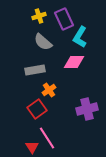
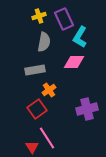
gray semicircle: moved 1 px right; rotated 120 degrees counterclockwise
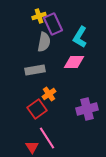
purple rectangle: moved 11 px left, 5 px down
orange cross: moved 4 px down
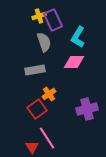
purple rectangle: moved 4 px up
cyan L-shape: moved 2 px left
gray semicircle: rotated 30 degrees counterclockwise
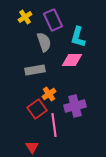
yellow cross: moved 14 px left, 1 px down; rotated 16 degrees counterclockwise
cyan L-shape: rotated 15 degrees counterclockwise
pink diamond: moved 2 px left, 2 px up
purple cross: moved 12 px left, 3 px up
pink line: moved 7 px right, 13 px up; rotated 25 degrees clockwise
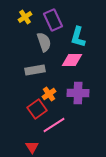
purple cross: moved 3 px right, 13 px up; rotated 15 degrees clockwise
pink line: rotated 65 degrees clockwise
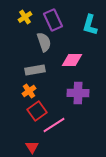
cyan L-shape: moved 12 px right, 12 px up
orange cross: moved 20 px left, 3 px up
red square: moved 2 px down
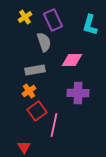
pink line: rotated 45 degrees counterclockwise
red triangle: moved 8 px left
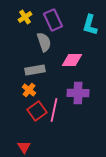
orange cross: moved 1 px up; rotated 16 degrees counterclockwise
pink line: moved 15 px up
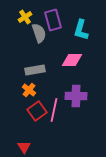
purple rectangle: rotated 10 degrees clockwise
cyan L-shape: moved 9 px left, 5 px down
gray semicircle: moved 5 px left, 9 px up
purple cross: moved 2 px left, 3 px down
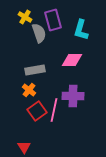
yellow cross: rotated 24 degrees counterclockwise
purple cross: moved 3 px left
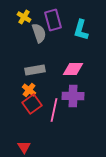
yellow cross: moved 1 px left
pink diamond: moved 1 px right, 9 px down
red square: moved 5 px left, 7 px up
